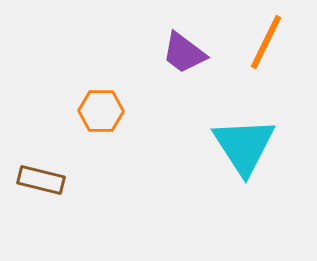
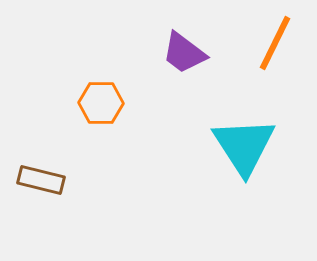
orange line: moved 9 px right, 1 px down
orange hexagon: moved 8 px up
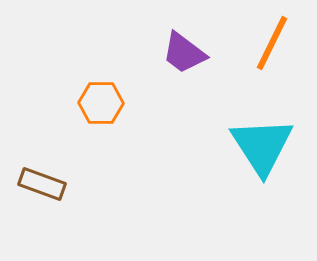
orange line: moved 3 px left
cyan triangle: moved 18 px right
brown rectangle: moved 1 px right, 4 px down; rotated 6 degrees clockwise
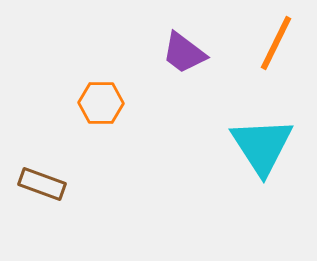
orange line: moved 4 px right
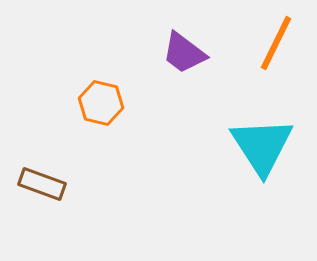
orange hexagon: rotated 12 degrees clockwise
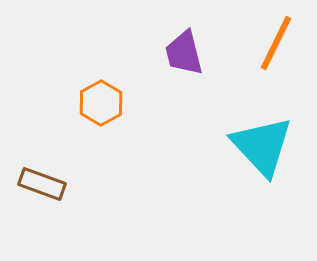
purple trapezoid: rotated 39 degrees clockwise
orange hexagon: rotated 18 degrees clockwise
cyan triangle: rotated 10 degrees counterclockwise
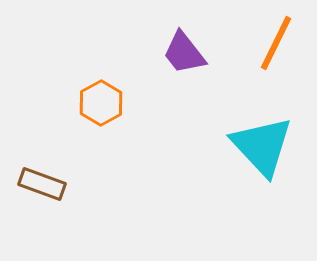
purple trapezoid: rotated 24 degrees counterclockwise
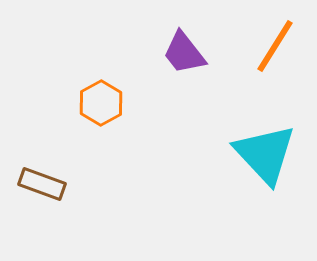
orange line: moved 1 px left, 3 px down; rotated 6 degrees clockwise
cyan triangle: moved 3 px right, 8 px down
